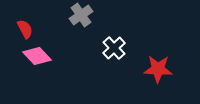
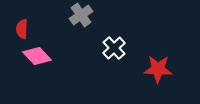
red semicircle: moved 3 px left; rotated 150 degrees counterclockwise
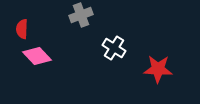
gray cross: rotated 15 degrees clockwise
white cross: rotated 15 degrees counterclockwise
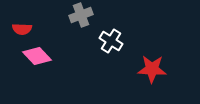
red semicircle: rotated 90 degrees counterclockwise
white cross: moved 3 px left, 7 px up
red star: moved 6 px left
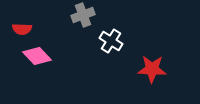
gray cross: moved 2 px right
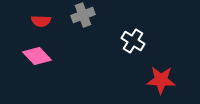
red semicircle: moved 19 px right, 8 px up
white cross: moved 22 px right
red star: moved 9 px right, 11 px down
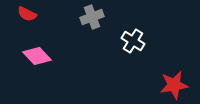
gray cross: moved 9 px right, 2 px down
red semicircle: moved 14 px left, 7 px up; rotated 24 degrees clockwise
red star: moved 13 px right, 5 px down; rotated 12 degrees counterclockwise
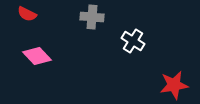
gray cross: rotated 25 degrees clockwise
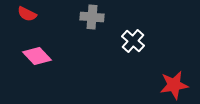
white cross: rotated 10 degrees clockwise
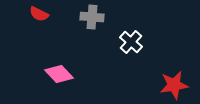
red semicircle: moved 12 px right
white cross: moved 2 px left, 1 px down
pink diamond: moved 22 px right, 18 px down
